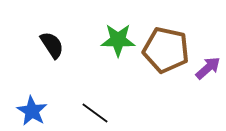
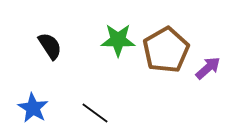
black semicircle: moved 2 px left, 1 px down
brown pentagon: rotated 30 degrees clockwise
blue star: moved 1 px right, 3 px up
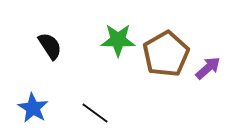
brown pentagon: moved 4 px down
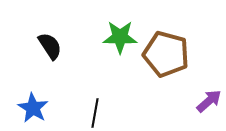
green star: moved 2 px right, 3 px up
brown pentagon: rotated 27 degrees counterclockwise
purple arrow: moved 1 px right, 33 px down
black line: rotated 64 degrees clockwise
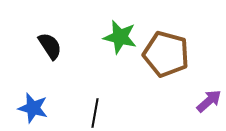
green star: rotated 12 degrees clockwise
blue star: rotated 16 degrees counterclockwise
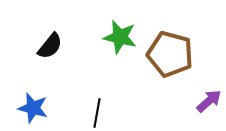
black semicircle: rotated 72 degrees clockwise
brown pentagon: moved 4 px right
black line: moved 2 px right
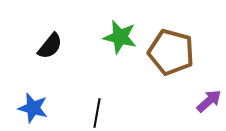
brown pentagon: moved 1 px right, 2 px up
